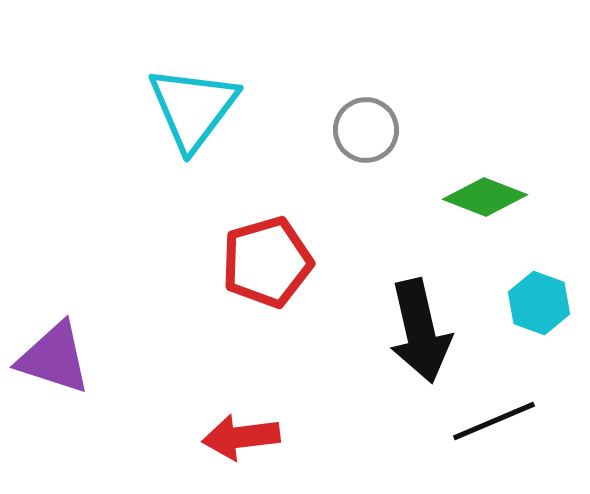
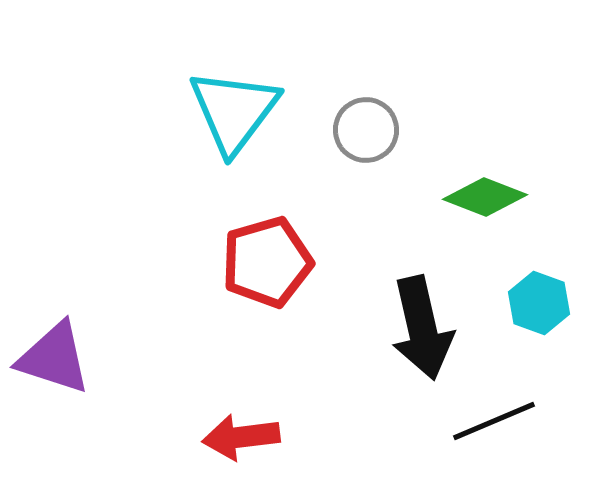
cyan triangle: moved 41 px right, 3 px down
black arrow: moved 2 px right, 3 px up
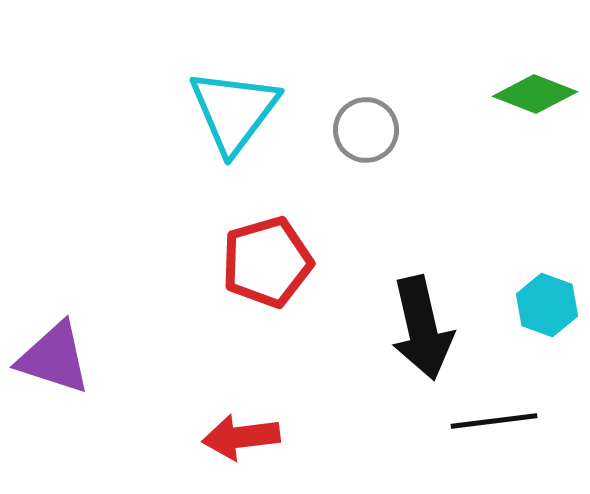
green diamond: moved 50 px right, 103 px up
cyan hexagon: moved 8 px right, 2 px down
black line: rotated 16 degrees clockwise
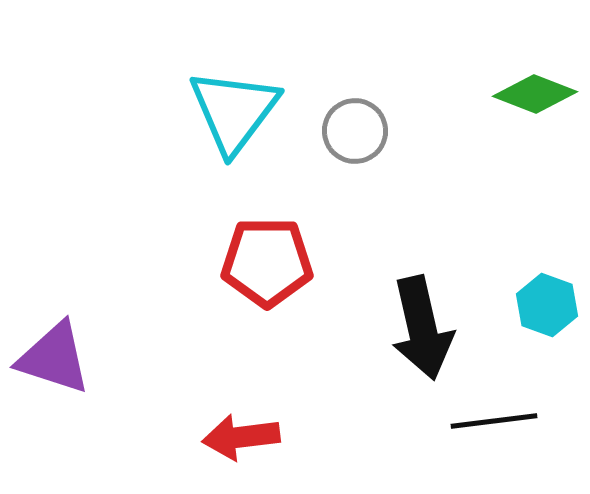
gray circle: moved 11 px left, 1 px down
red pentagon: rotated 16 degrees clockwise
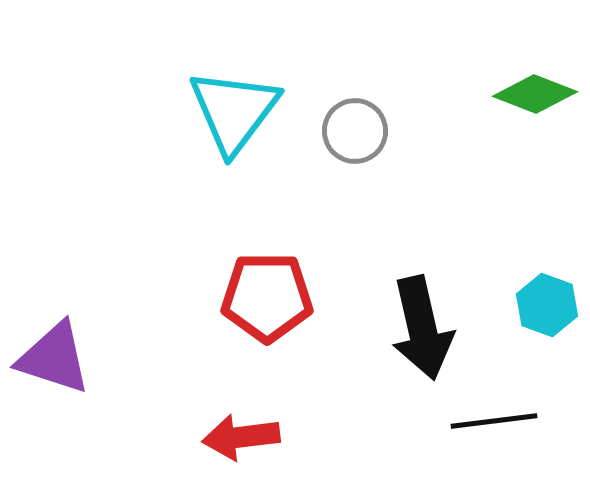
red pentagon: moved 35 px down
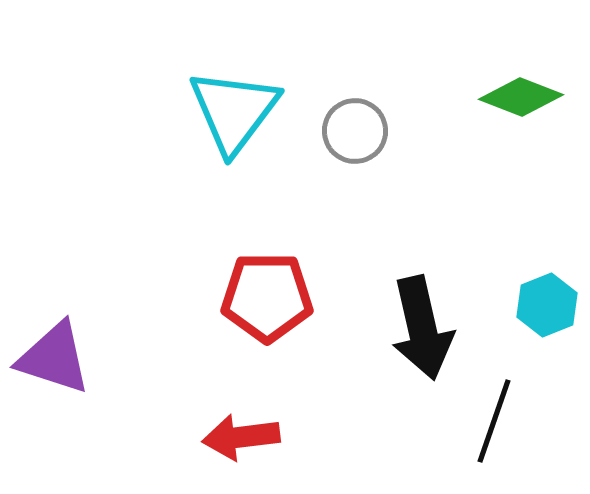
green diamond: moved 14 px left, 3 px down
cyan hexagon: rotated 18 degrees clockwise
black line: rotated 64 degrees counterclockwise
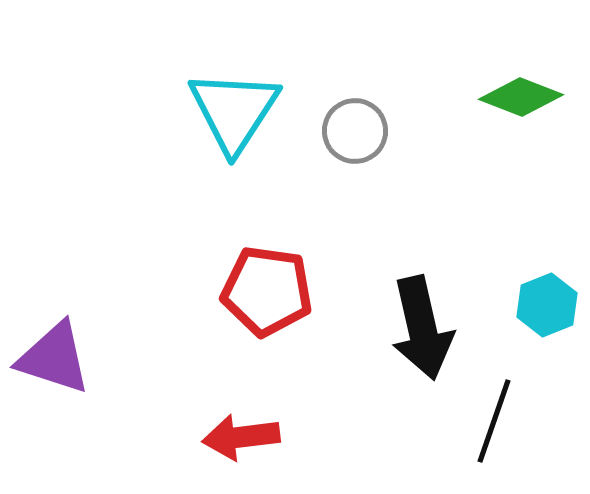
cyan triangle: rotated 4 degrees counterclockwise
red pentagon: moved 6 px up; rotated 8 degrees clockwise
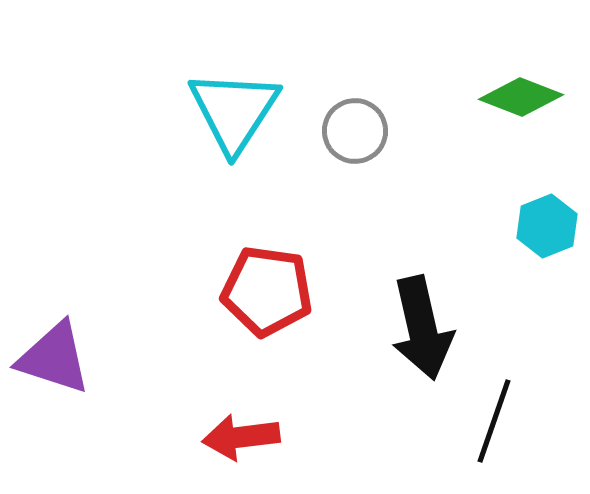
cyan hexagon: moved 79 px up
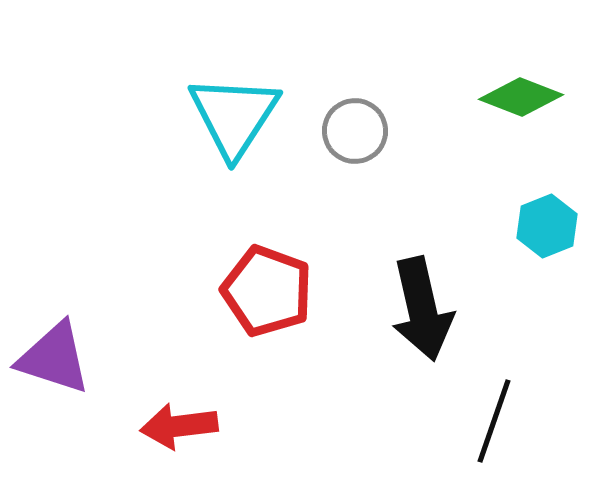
cyan triangle: moved 5 px down
red pentagon: rotated 12 degrees clockwise
black arrow: moved 19 px up
red arrow: moved 62 px left, 11 px up
